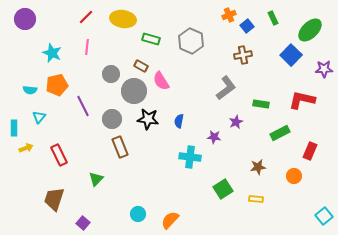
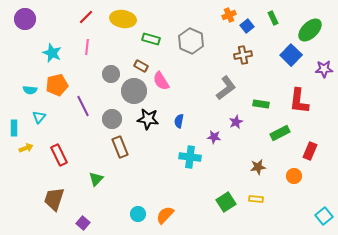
red L-shape at (302, 100): moved 3 px left, 1 px down; rotated 96 degrees counterclockwise
green square at (223, 189): moved 3 px right, 13 px down
orange semicircle at (170, 220): moved 5 px left, 5 px up
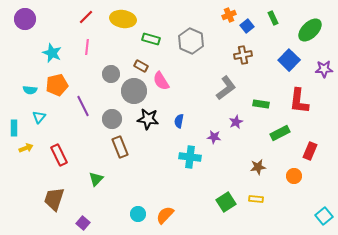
blue square at (291, 55): moved 2 px left, 5 px down
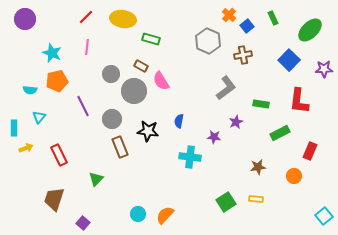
orange cross at (229, 15): rotated 24 degrees counterclockwise
gray hexagon at (191, 41): moved 17 px right
orange pentagon at (57, 85): moved 4 px up
black star at (148, 119): moved 12 px down
